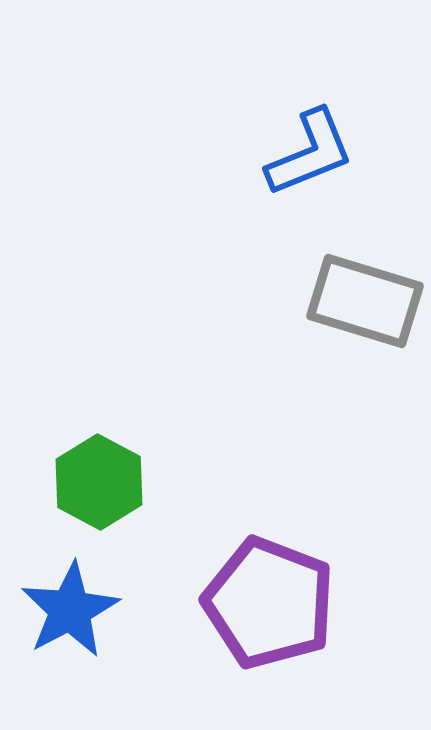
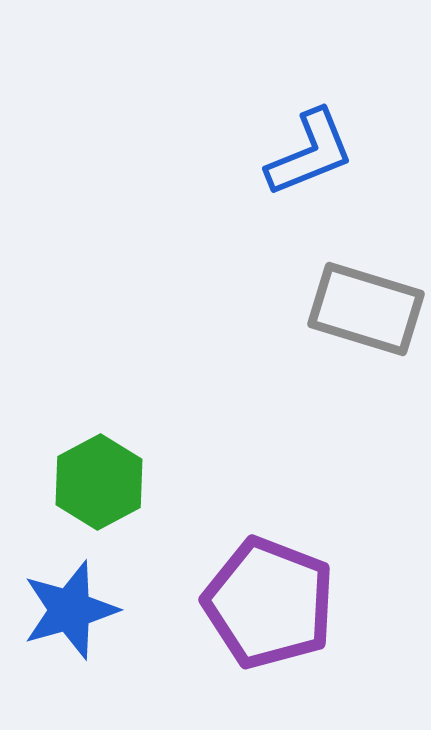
gray rectangle: moved 1 px right, 8 px down
green hexagon: rotated 4 degrees clockwise
blue star: rotated 12 degrees clockwise
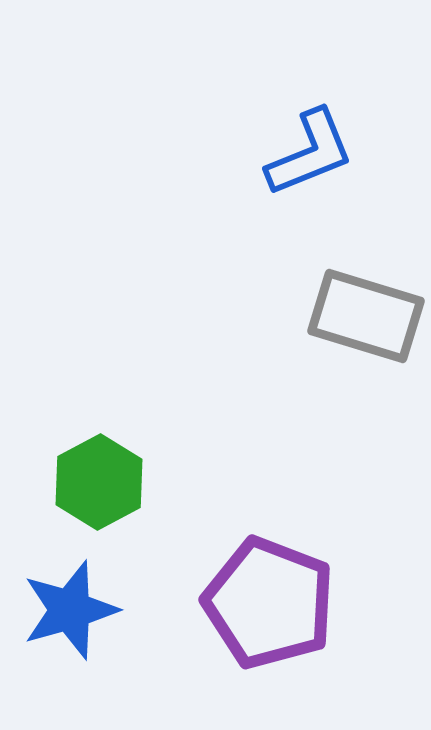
gray rectangle: moved 7 px down
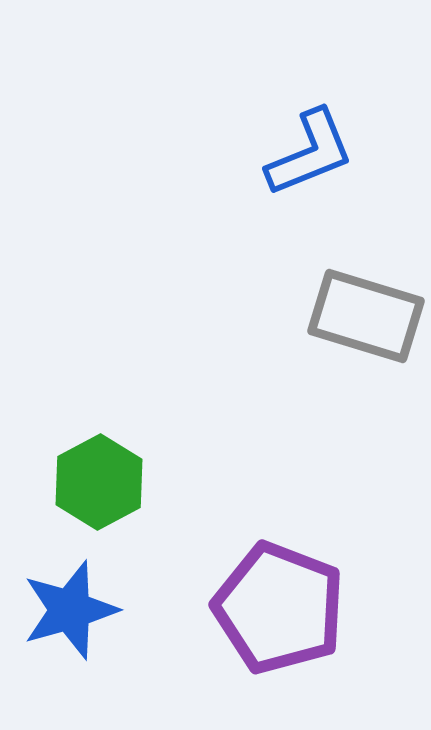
purple pentagon: moved 10 px right, 5 px down
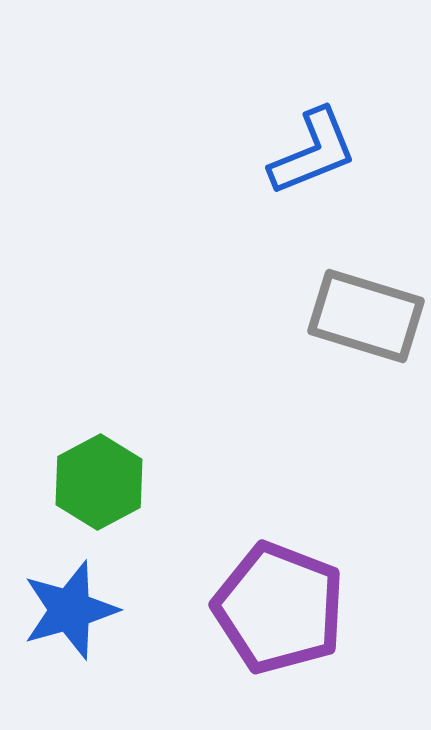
blue L-shape: moved 3 px right, 1 px up
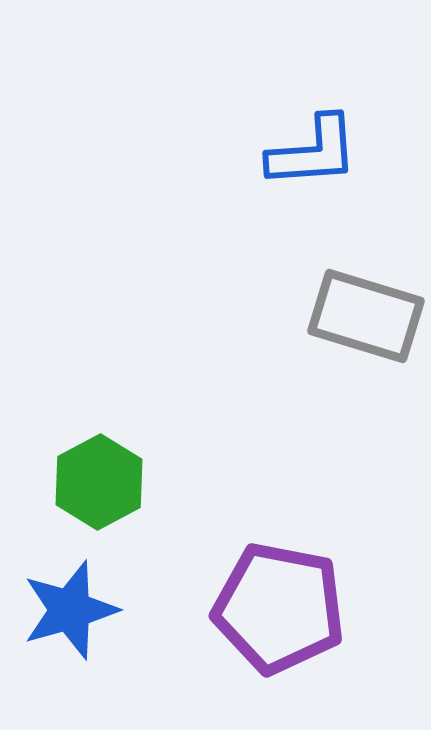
blue L-shape: rotated 18 degrees clockwise
purple pentagon: rotated 10 degrees counterclockwise
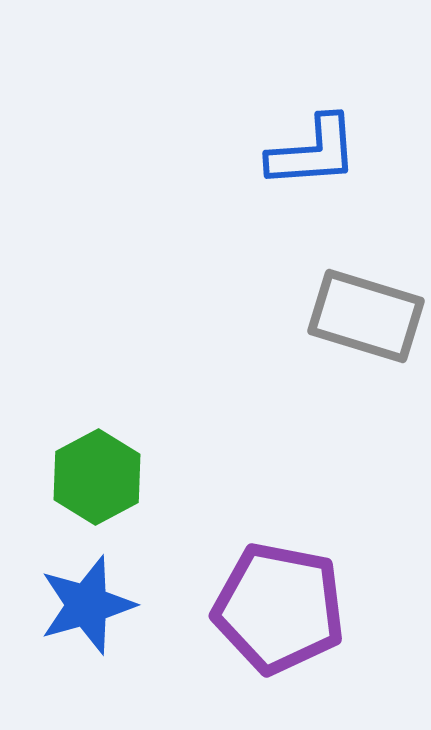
green hexagon: moved 2 px left, 5 px up
blue star: moved 17 px right, 5 px up
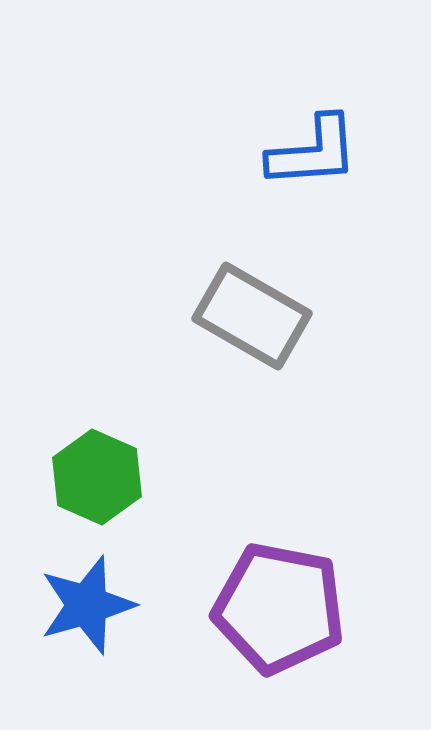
gray rectangle: moved 114 px left; rotated 13 degrees clockwise
green hexagon: rotated 8 degrees counterclockwise
